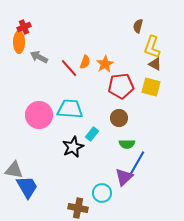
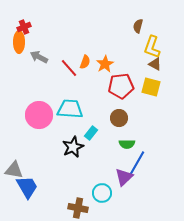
cyan rectangle: moved 1 px left, 1 px up
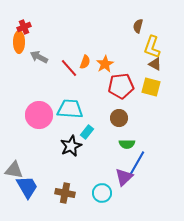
cyan rectangle: moved 4 px left, 1 px up
black star: moved 2 px left, 1 px up
brown cross: moved 13 px left, 15 px up
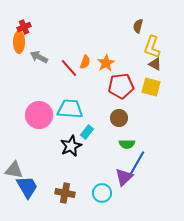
orange star: moved 1 px right, 1 px up
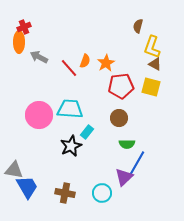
orange semicircle: moved 1 px up
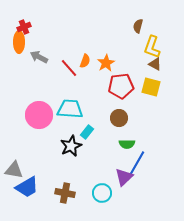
blue trapezoid: rotated 90 degrees clockwise
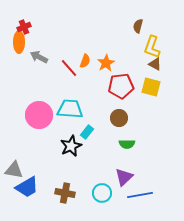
blue line: moved 3 px right, 32 px down; rotated 50 degrees clockwise
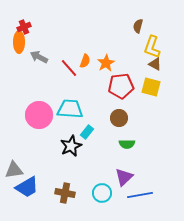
gray triangle: rotated 18 degrees counterclockwise
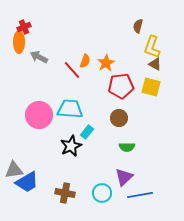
red line: moved 3 px right, 2 px down
green semicircle: moved 3 px down
blue trapezoid: moved 5 px up
